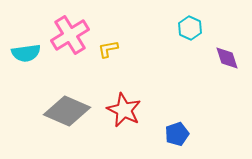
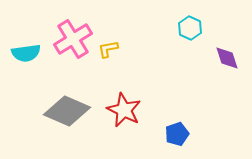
pink cross: moved 3 px right, 4 px down
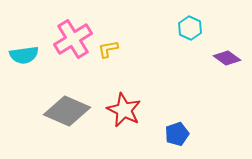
cyan semicircle: moved 2 px left, 2 px down
purple diamond: rotated 36 degrees counterclockwise
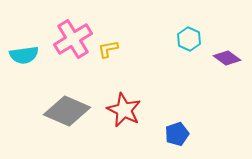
cyan hexagon: moved 1 px left, 11 px down
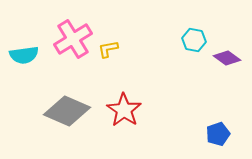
cyan hexagon: moved 5 px right, 1 px down; rotated 15 degrees counterclockwise
red star: rotated 8 degrees clockwise
blue pentagon: moved 41 px right
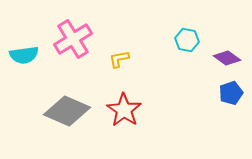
cyan hexagon: moved 7 px left
yellow L-shape: moved 11 px right, 10 px down
blue pentagon: moved 13 px right, 41 px up
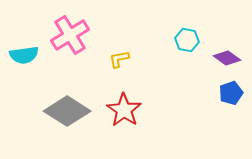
pink cross: moved 3 px left, 4 px up
gray diamond: rotated 9 degrees clockwise
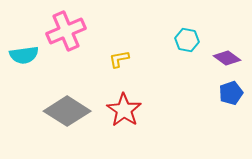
pink cross: moved 4 px left, 4 px up; rotated 9 degrees clockwise
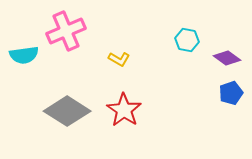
yellow L-shape: rotated 140 degrees counterclockwise
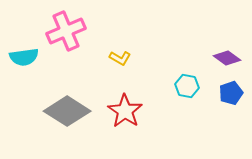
cyan hexagon: moved 46 px down
cyan semicircle: moved 2 px down
yellow L-shape: moved 1 px right, 1 px up
red star: moved 1 px right, 1 px down
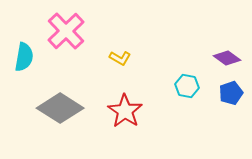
pink cross: rotated 21 degrees counterclockwise
cyan semicircle: rotated 72 degrees counterclockwise
gray diamond: moved 7 px left, 3 px up
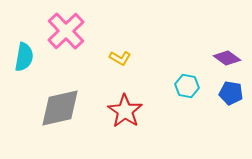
blue pentagon: rotated 30 degrees clockwise
gray diamond: rotated 45 degrees counterclockwise
